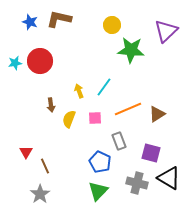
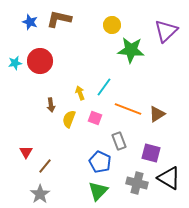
yellow arrow: moved 1 px right, 2 px down
orange line: rotated 44 degrees clockwise
pink square: rotated 24 degrees clockwise
brown line: rotated 63 degrees clockwise
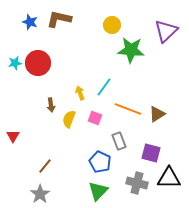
red circle: moved 2 px left, 2 px down
red triangle: moved 13 px left, 16 px up
black triangle: rotated 30 degrees counterclockwise
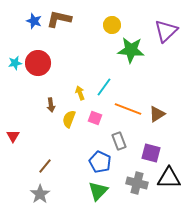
blue star: moved 4 px right, 1 px up
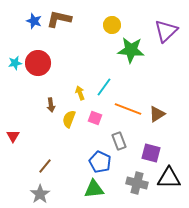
green triangle: moved 4 px left, 2 px up; rotated 40 degrees clockwise
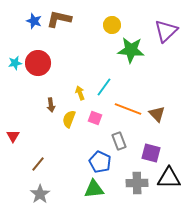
brown triangle: rotated 42 degrees counterclockwise
brown line: moved 7 px left, 2 px up
gray cross: rotated 15 degrees counterclockwise
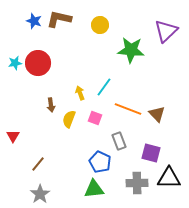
yellow circle: moved 12 px left
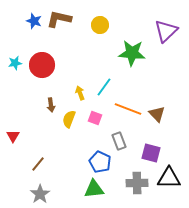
green star: moved 1 px right, 3 px down
red circle: moved 4 px right, 2 px down
